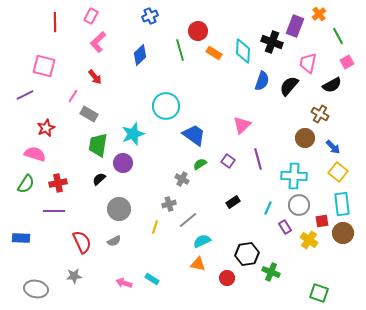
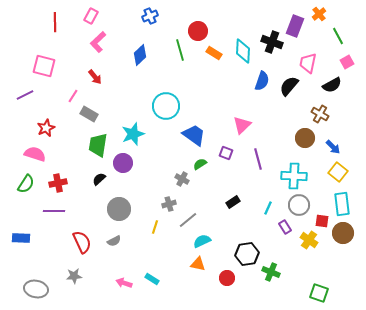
purple square at (228, 161): moved 2 px left, 8 px up; rotated 16 degrees counterclockwise
red square at (322, 221): rotated 16 degrees clockwise
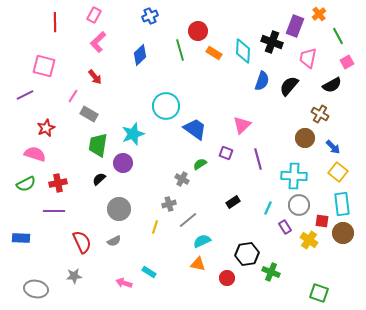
pink rectangle at (91, 16): moved 3 px right, 1 px up
pink trapezoid at (308, 63): moved 5 px up
blue trapezoid at (194, 135): moved 1 px right, 6 px up
green semicircle at (26, 184): rotated 30 degrees clockwise
cyan rectangle at (152, 279): moved 3 px left, 7 px up
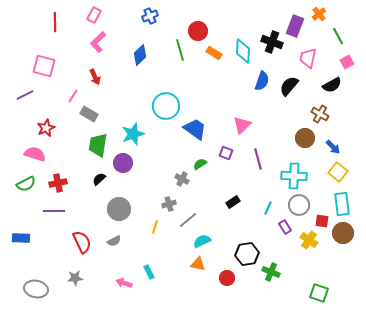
red arrow at (95, 77): rotated 14 degrees clockwise
cyan rectangle at (149, 272): rotated 32 degrees clockwise
gray star at (74, 276): moved 1 px right, 2 px down
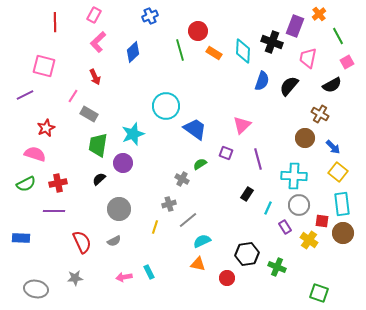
blue diamond at (140, 55): moved 7 px left, 3 px up
black rectangle at (233, 202): moved 14 px right, 8 px up; rotated 24 degrees counterclockwise
green cross at (271, 272): moved 6 px right, 5 px up
pink arrow at (124, 283): moved 6 px up; rotated 28 degrees counterclockwise
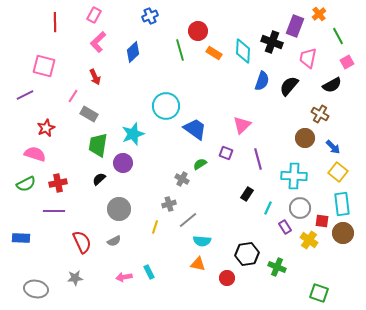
gray circle at (299, 205): moved 1 px right, 3 px down
cyan semicircle at (202, 241): rotated 150 degrees counterclockwise
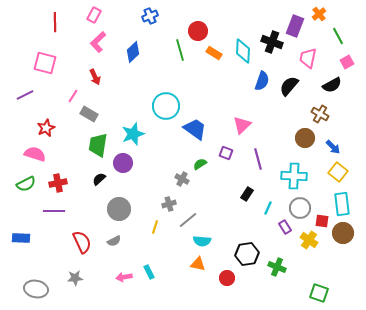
pink square at (44, 66): moved 1 px right, 3 px up
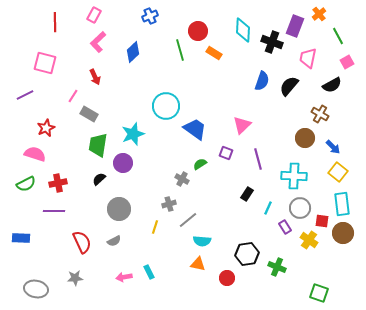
cyan diamond at (243, 51): moved 21 px up
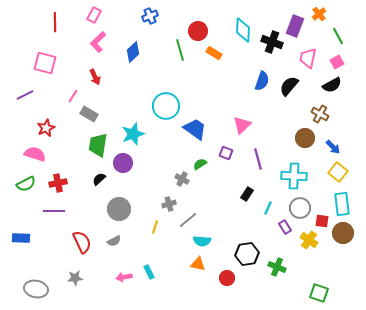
pink square at (347, 62): moved 10 px left
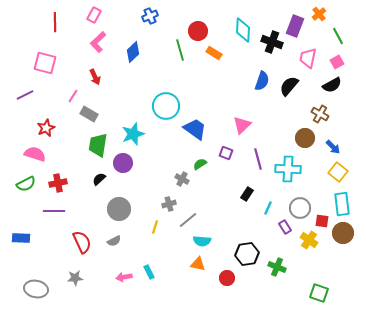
cyan cross at (294, 176): moved 6 px left, 7 px up
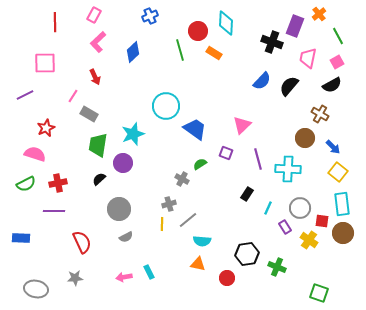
cyan diamond at (243, 30): moved 17 px left, 7 px up
pink square at (45, 63): rotated 15 degrees counterclockwise
blue semicircle at (262, 81): rotated 24 degrees clockwise
yellow line at (155, 227): moved 7 px right, 3 px up; rotated 16 degrees counterclockwise
gray semicircle at (114, 241): moved 12 px right, 4 px up
